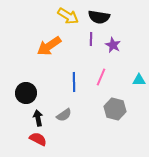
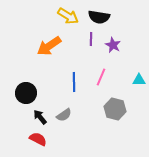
black arrow: moved 2 px right, 1 px up; rotated 28 degrees counterclockwise
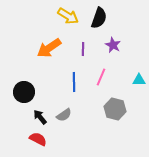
black semicircle: moved 1 px down; rotated 80 degrees counterclockwise
purple line: moved 8 px left, 10 px down
orange arrow: moved 2 px down
black circle: moved 2 px left, 1 px up
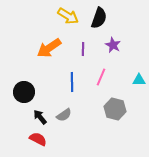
blue line: moved 2 px left
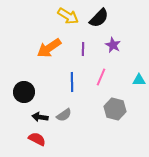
black semicircle: rotated 25 degrees clockwise
black arrow: rotated 42 degrees counterclockwise
red semicircle: moved 1 px left
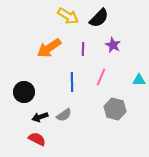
black arrow: rotated 28 degrees counterclockwise
